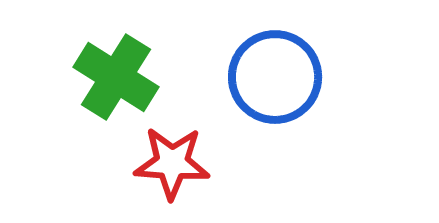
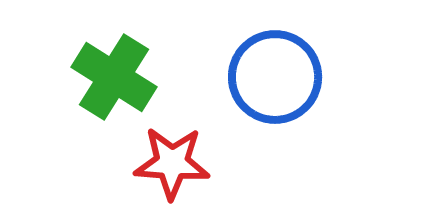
green cross: moved 2 px left
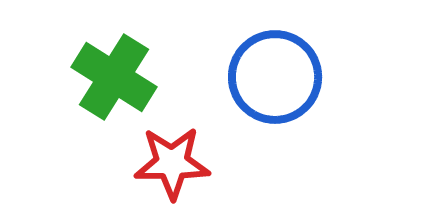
red star: rotated 4 degrees counterclockwise
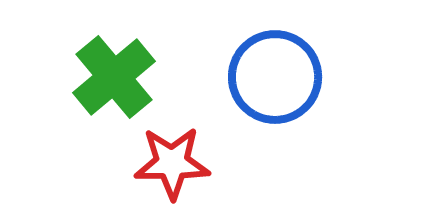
green cross: rotated 18 degrees clockwise
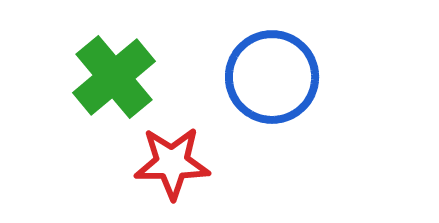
blue circle: moved 3 px left
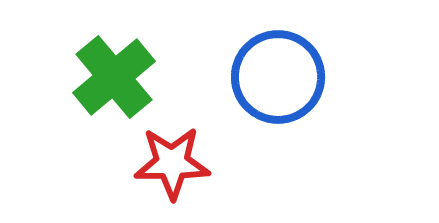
blue circle: moved 6 px right
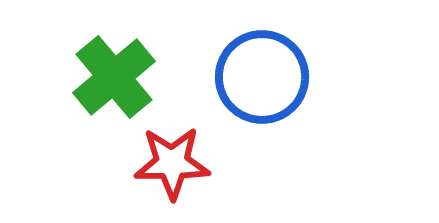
blue circle: moved 16 px left
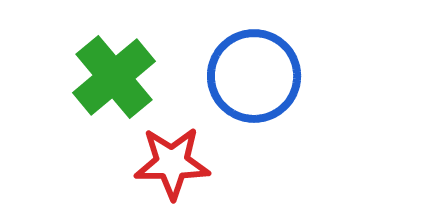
blue circle: moved 8 px left, 1 px up
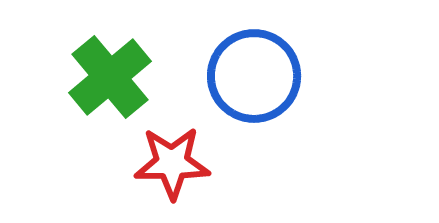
green cross: moved 4 px left
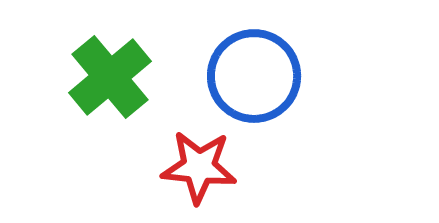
red star: moved 27 px right, 4 px down; rotated 6 degrees clockwise
